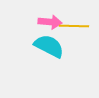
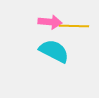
cyan semicircle: moved 5 px right, 5 px down
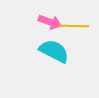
pink arrow: rotated 15 degrees clockwise
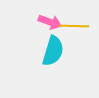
cyan semicircle: moved 1 px left; rotated 80 degrees clockwise
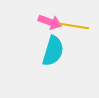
yellow line: rotated 8 degrees clockwise
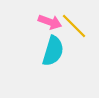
yellow line: rotated 36 degrees clockwise
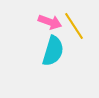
yellow line: rotated 12 degrees clockwise
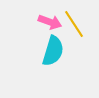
yellow line: moved 2 px up
